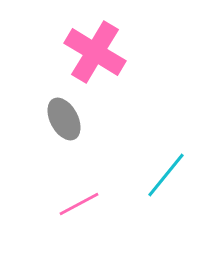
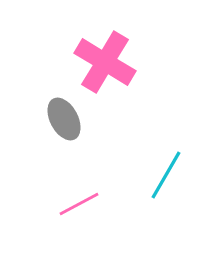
pink cross: moved 10 px right, 10 px down
cyan line: rotated 9 degrees counterclockwise
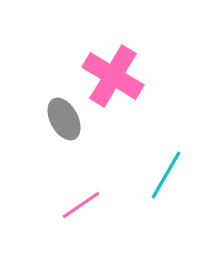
pink cross: moved 8 px right, 14 px down
pink line: moved 2 px right, 1 px down; rotated 6 degrees counterclockwise
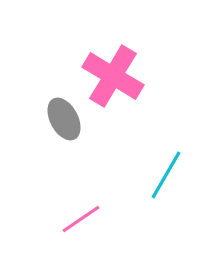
pink line: moved 14 px down
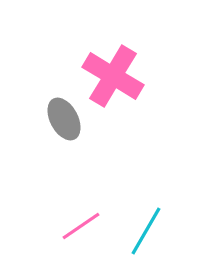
cyan line: moved 20 px left, 56 px down
pink line: moved 7 px down
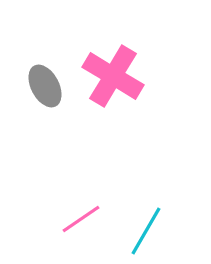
gray ellipse: moved 19 px left, 33 px up
pink line: moved 7 px up
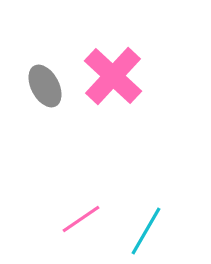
pink cross: rotated 12 degrees clockwise
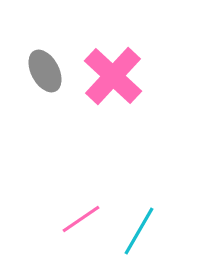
gray ellipse: moved 15 px up
cyan line: moved 7 px left
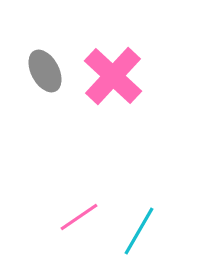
pink line: moved 2 px left, 2 px up
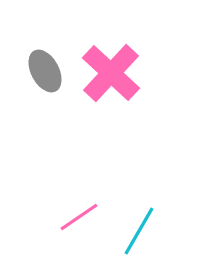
pink cross: moved 2 px left, 3 px up
